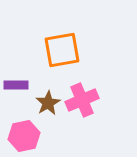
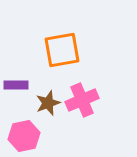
brown star: rotated 10 degrees clockwise
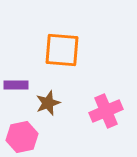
orange square: rotated 15 degrees clockwise
pink cross: moved 24 px right, 11 px down
pink hexagon: moved 2 px left, 1 px down
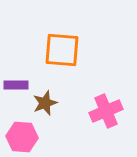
brown star: moved 3 px left
pink hexagon: rotated 16 degrees clockwise
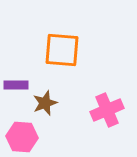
pink cross: moved 1 px right, 1 px up
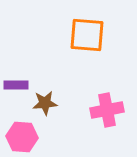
orange square: moved 25 px right, 15 px up
brown star: rotated 15 degrees clockwise
pink cross: rotated 12 degrees clockwise
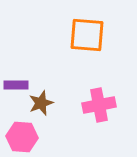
brown star: moved 4 px left; rotated 15 degrees counterclockwise
pink cross: moved 8 px left, 5 px up
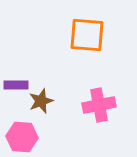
brown star: moved 2 px up
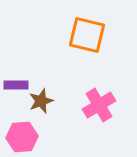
orange square: rotated 9 degrees clockwise
pink cross: rotated 20 degrees counterclockwise
pink hexagon: rotated 8 degrees counterclockwise
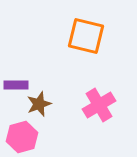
orange square: moved 1 px left, 1 px down
brown star: moved 2 px left, 3 px down
pink hexagon: rotated 12 degrees counterclockwise
